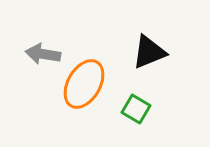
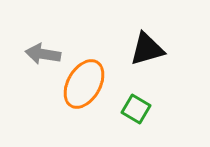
black triangle: moved 2 px left, 3 px up; rotated 6 degrees clockwise
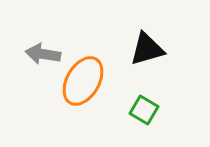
orange ellipse: moved 1 px left, 3 px up
green square: moved 8 px right, 1 px down
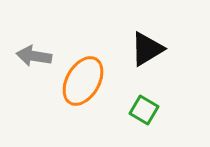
black triangle: rotated 15 degrees counterclockwise
gray arrow: moved 9 px left, 2 px down
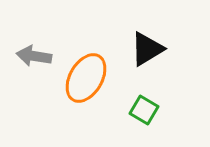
orange ellipse: moved 3 px right, 3 px up
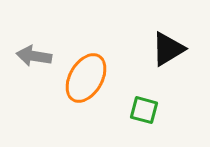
black triangle: moved 21 px right
green square: rotated 16 degrees counterclockwise
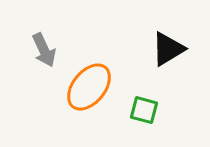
gray arrow: moved 10 px right, 6 px up; rotated 124 degrees counterclockwise
orange ellipse: moved 3 px right, 9 px down; rotated 9 degrees clockwise
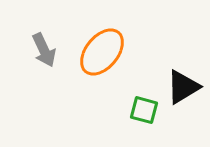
black triangle: moved 15 px right, 38 px down
orange ellipse: moved 13 px right, 35 px up
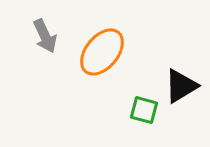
gray arrow: moved 1 px right, 14 px up
black triangle: moved 2 px left, 1 px up
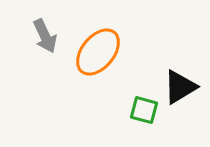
orange ellipse: moved 4 px left
black triangle: moved 1 px left, 1 px down
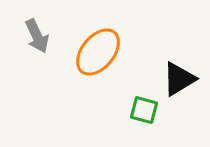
gray arrow: moved 8 px left
black triangle: moved 1 px left, 8 px up
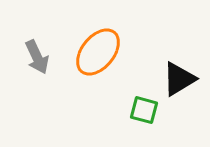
gray arrow: moved 21 px down
